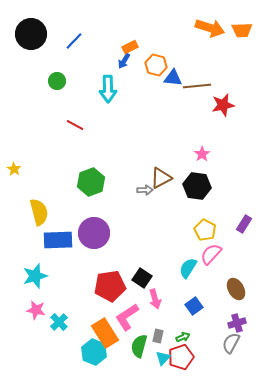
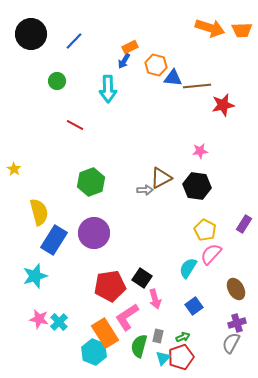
pink star at (202, 154): moved 2 px left, 3 px up; rotated 28 degrees clockwise
blue rectangle at (58, 240): moved 4 px left; rotated 56 degrees counterclockwise
pink star at (36, 310): moved 3 px right, 9 px down
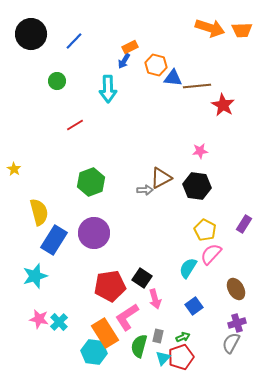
red star at (223, 105): rotated 30 degrees counterclockwise
red line at (75, 125): rotated 60 degrees counterclockwise
cyan hexagon at (94, 352): rotated 15 degrees counterclockwise
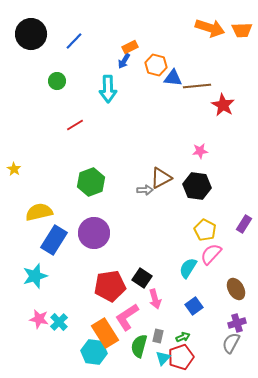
yellow semicircle at (39, 212): rotated 88 degrees counterclockwise
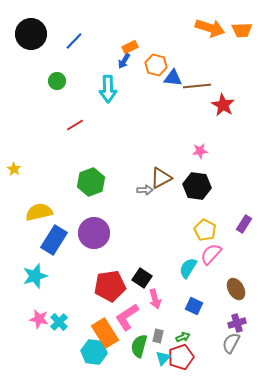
blue square at (194, 306): rotated 30 degrees counterclockwise
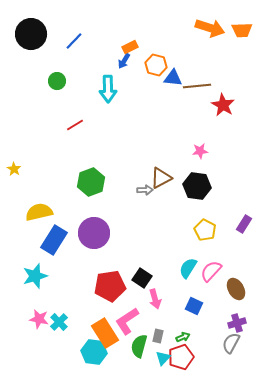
pink semicircle at (211, 254): moved 17 px down
pink L-shape at (127, 317): moved 4 px down
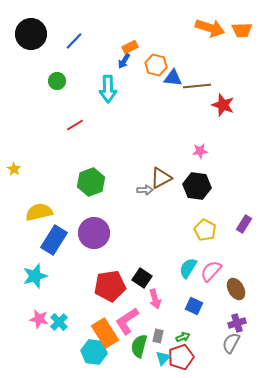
red star at (223, 105): rotated 10 degrees counterclockwise
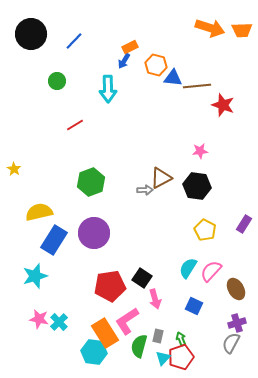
green arrow at (183, 337): moved 2 px left, 2 px down; rotated 88 degrees counterclockwise
